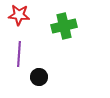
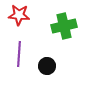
black circle: moved 8 px right, 11 px up
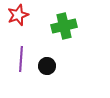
red star: moved 1 px left; rotated 25 degrees counterclockwise
purple line: moved 2 px right, 5 px down
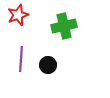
black circle: moved 1 px right, 1 px up
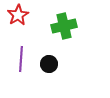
red star: rotated 10 degrees counterclockwise
black circle: moved 1 px right, 1 px up
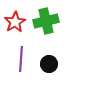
red star: moved 3 px left, 7 px down
green cross: moved 18 px left, 5 px up
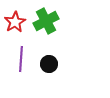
green cross: rotated 15 degrees counterclockwise
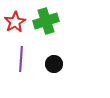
green cross: rotated 10 degrees clockwise
black circle: moved 5 px right
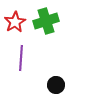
purple line: moved 1 px up
black circle: moved 2 px right, 21 px down
